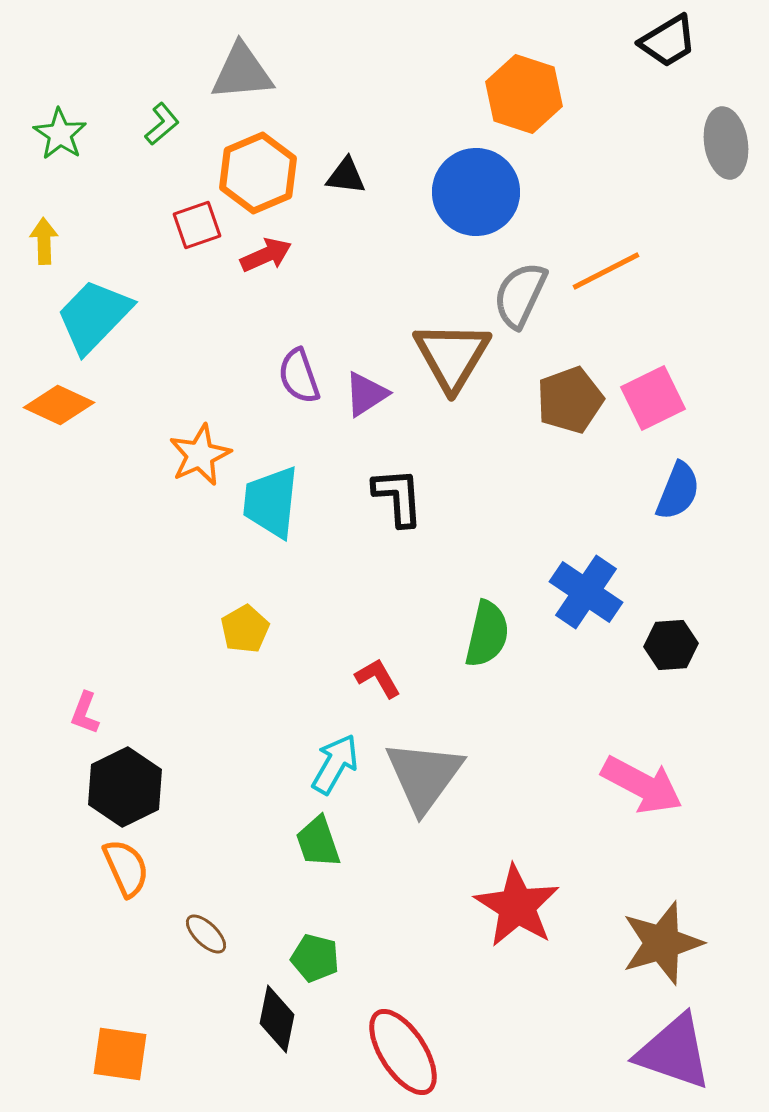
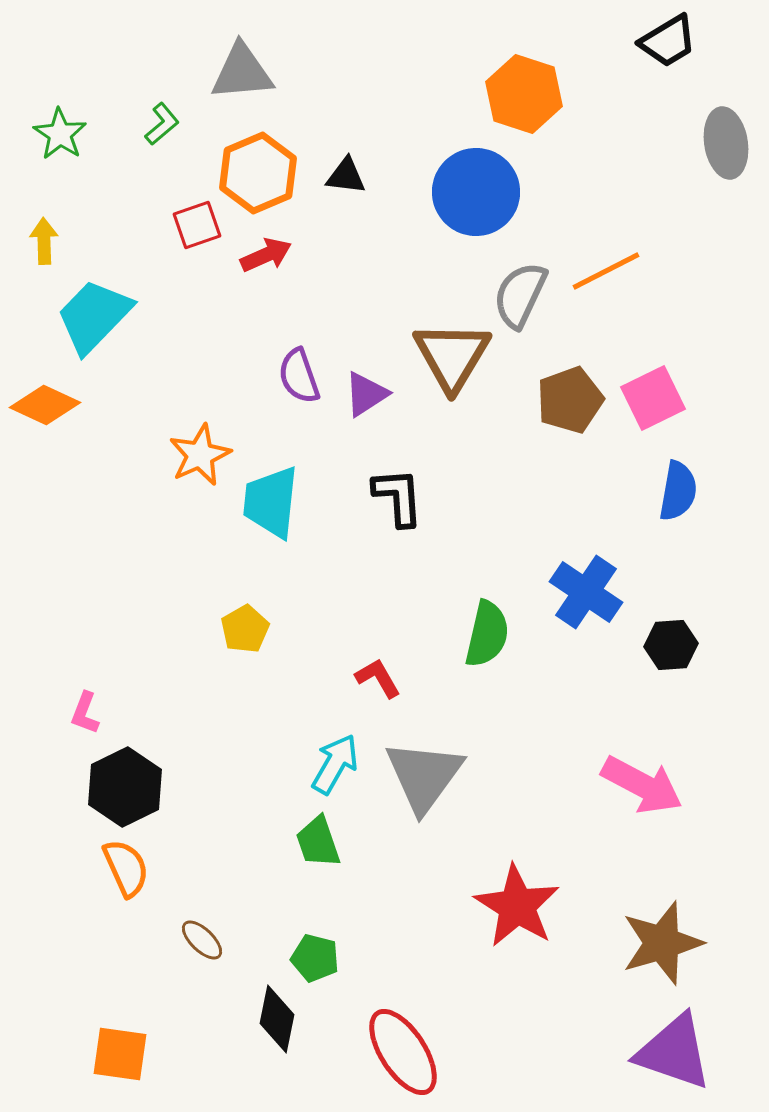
orange diamond at (59, 405): moved 14 px left
blue semicircle at (678, 491): rotated 12 degrees counterclockwise
brown ellipse at (206, 934): moved 4 px left, 6 px down
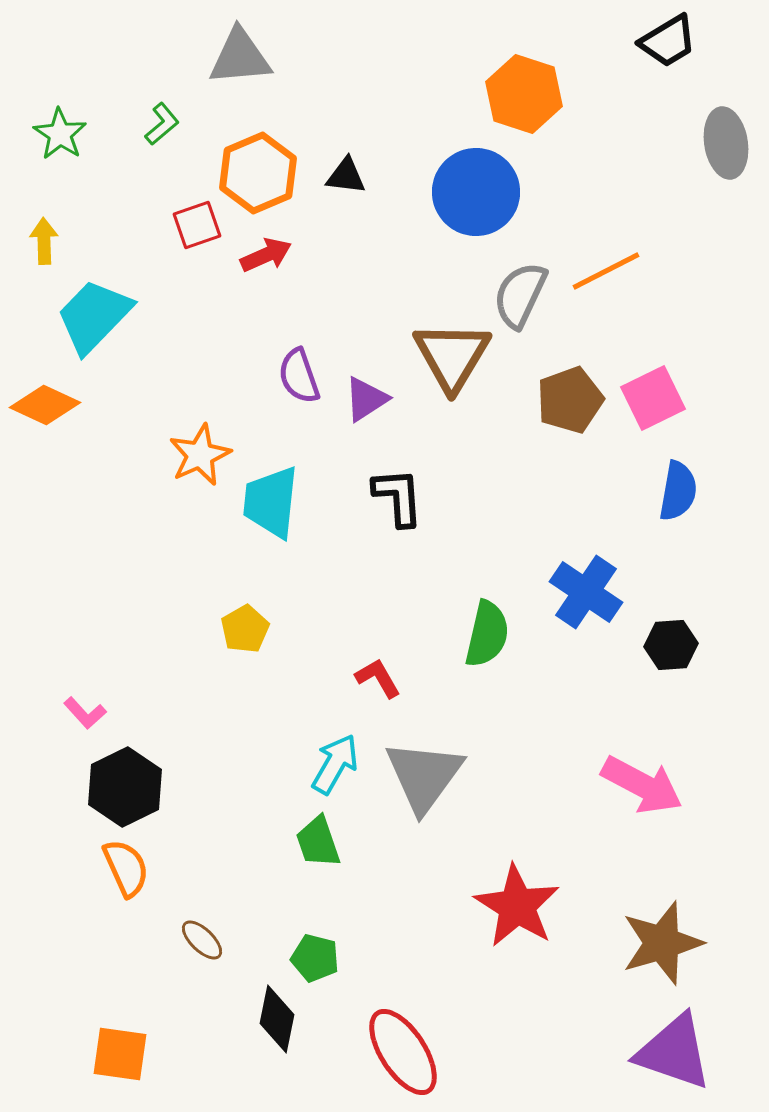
gray triangle at (242, 72): moved 2 px left, 15 px up
purple triangle at (366, 394): moved 5 px down
pink L-shape at (85, 713): rotated 63 degrees counterclockwise
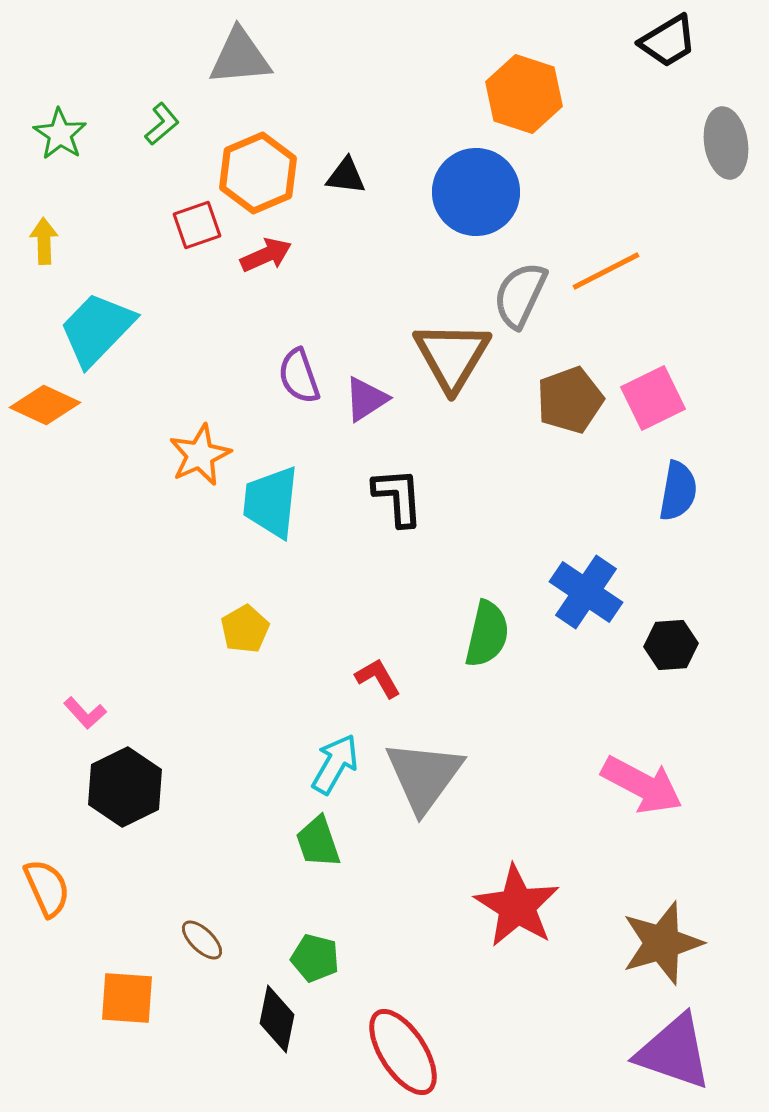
cyan trapezoid at (94, 316): moved 3 px right, 13 px down
orange semicircle at (126, 868): moved 79 px left, 20 px down
orange square at (120, 1054): moved 7 px right, 56 px up; rotated 4 degrees counterclockwise
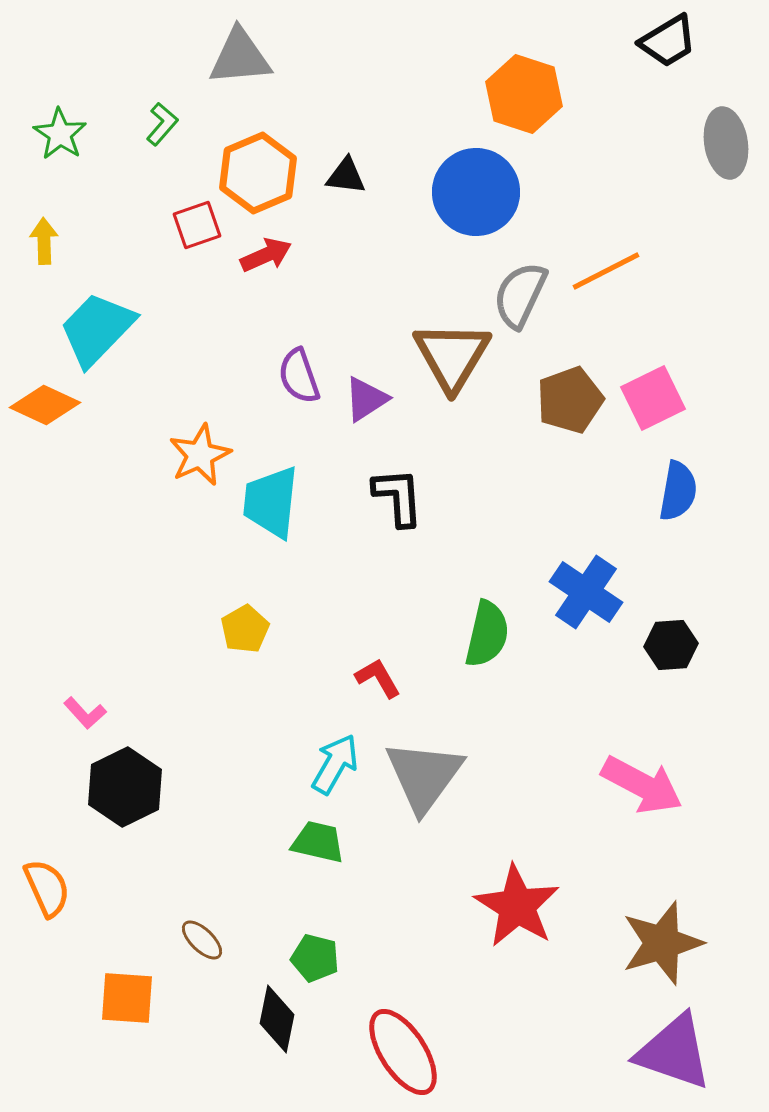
green L-shape at (162, 124): rotated 9 degrees counterclockwise
green trapezoid at (318, 842): rotated 122 degrees clockwise
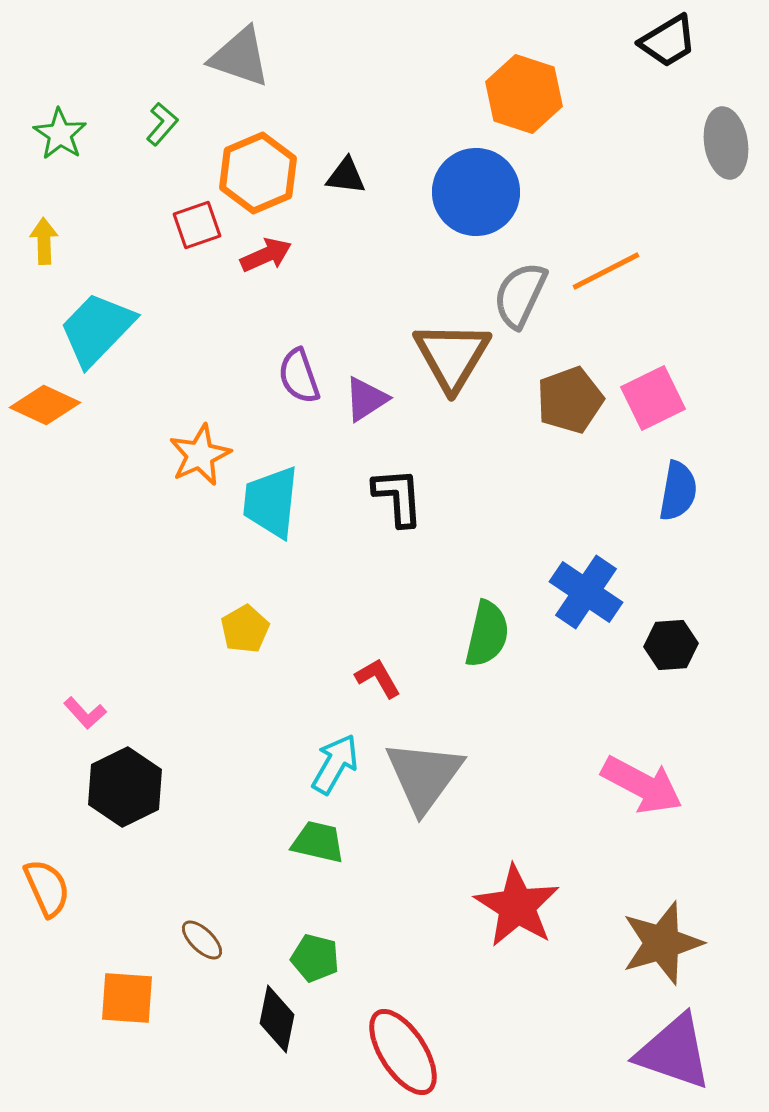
gray triangle at (240, 57): rotated 24 degrees clockwise
